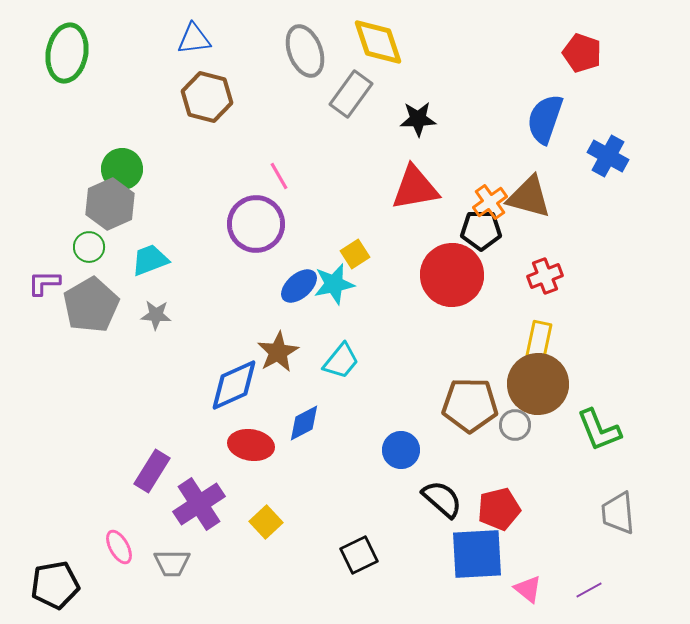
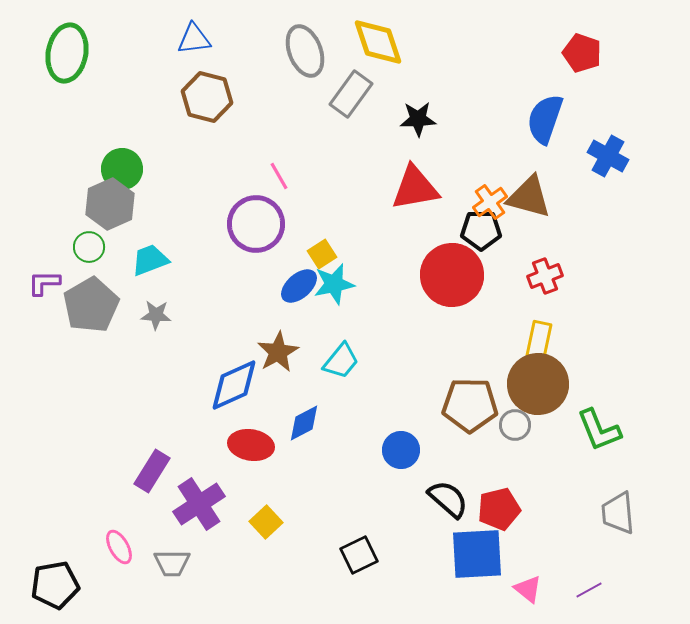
yellow square at (355, 254): moved 33 px left
black semicircle at (442, 499): moved 6 px right
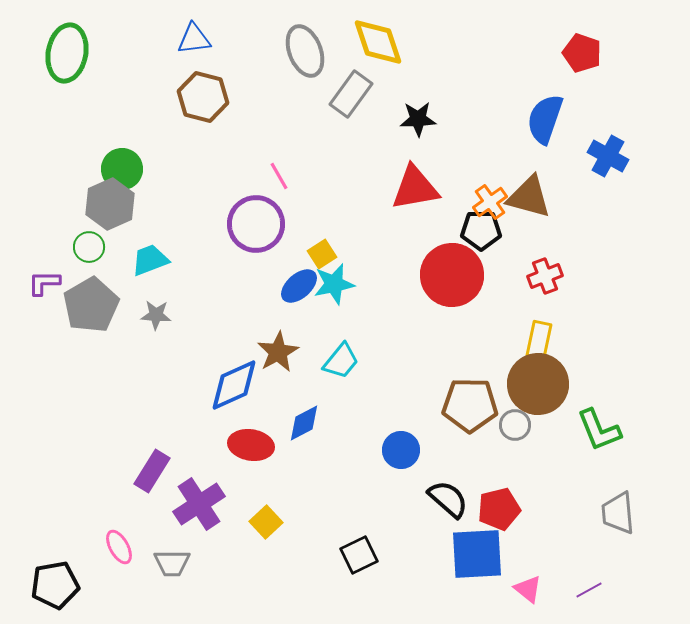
brown hexagon at (207, 97): moved 4 px left
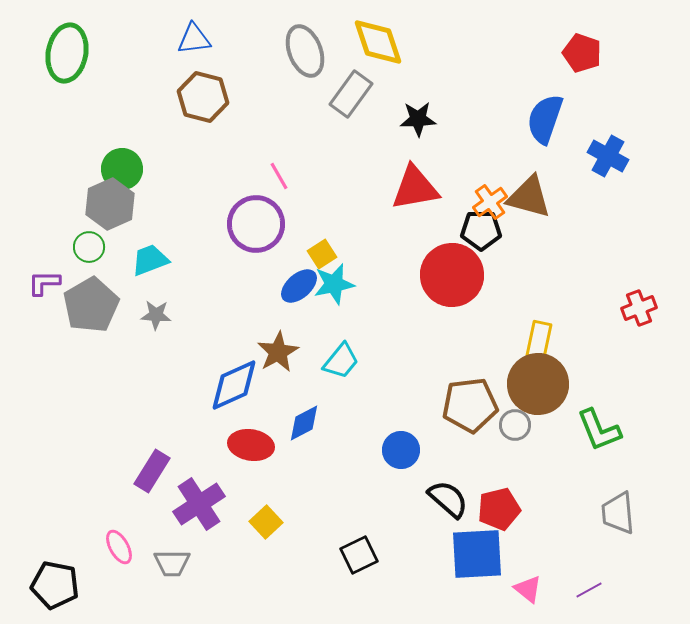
red cross at (545, 276): moved 94 px right, 32 px down
brown pentagon at (470, 405): rotated 8 degrees counterclockwise
black pentagon at (55, 585): rotated 21 degrees clockwise
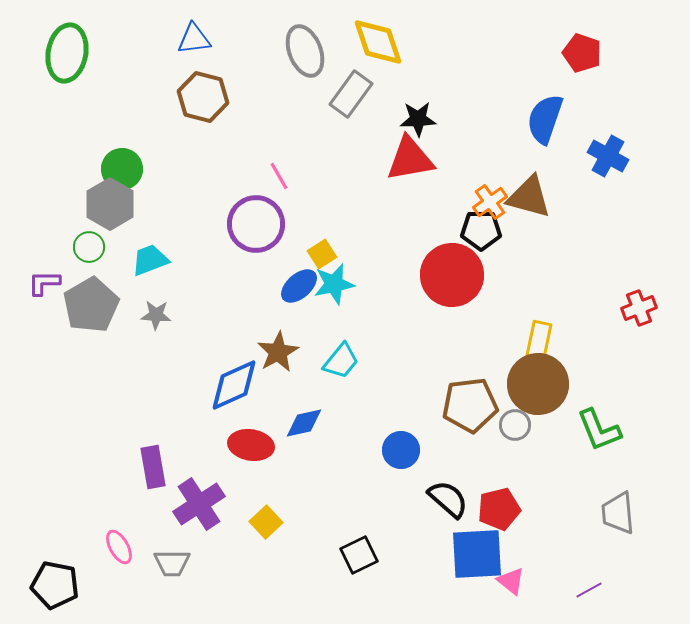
red triangle at (415, 188): moved 5 px left, 29 px up
gray hexagon at (110, 204): rotated 6 degrees counterclockwise
blue diamond at (304, 423): rotated 15 degrees clockwise
purple rectangle at (152, 471): moved 1 px right, 4 px up; rotated 42 degrees counterclockwise
pink triangle at (528, 589): moved 17 px left, 8 px up
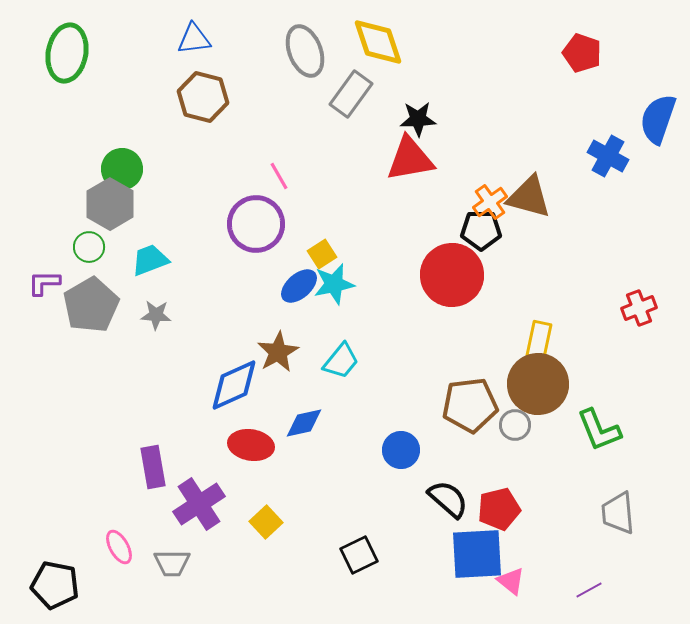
blue semicircle at (545, 119): moved 113 px right
